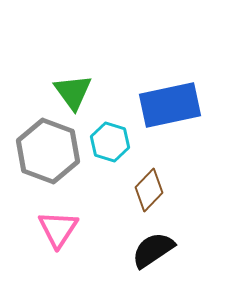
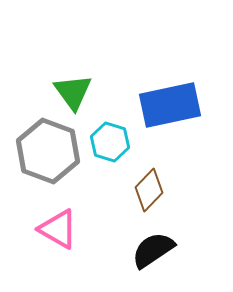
pink triangle: rotated 33 degrees counterclockwise
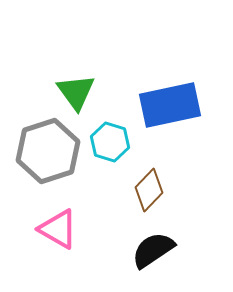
green triangle: moved 3 px right
gray hexagon: rotated 22 degrees clockwise
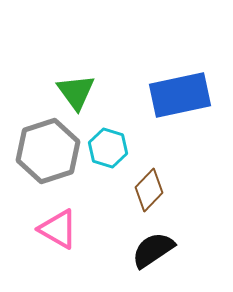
blue rectangle: moved 10 px right, 10 px up
cyan hexagon: moved 2 px left, 6 px down
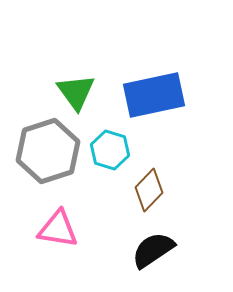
blue rectangle: moved 26 px left
cyan hexagon: moved 2 px right, 2 px down
pink triangle: rotated 21 degrees counterclockwise
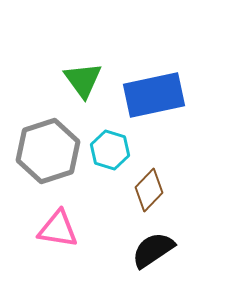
green triangle: moved 7 px right, 12 px up
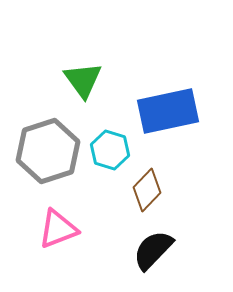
blue rectangle: moved 14 px right, 16 px down
brown diamond: moved 2 px left
pink triangle: rotated 30 degrees counterclockwise
black semicircle: rotated 12 degrees counterclockwise
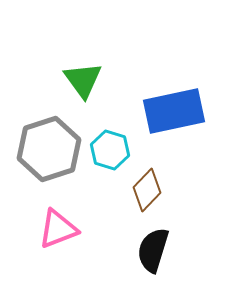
blue rectangle: moved 6 px right
gray hexagon: moved 1 px right, 2 px up
black semicircle: rotated 27 degrees counterclockwise
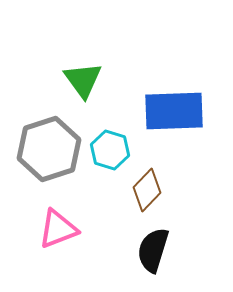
blue rectangle: rotated 10 degrees clockwise
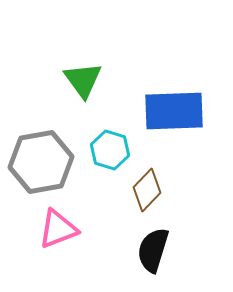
gray hexagon: moved 8 px left, 13 px down; rotated 8 degrees clockwise
